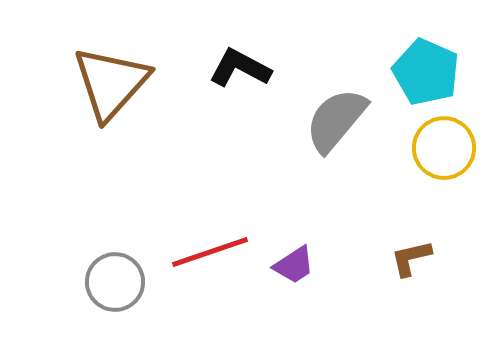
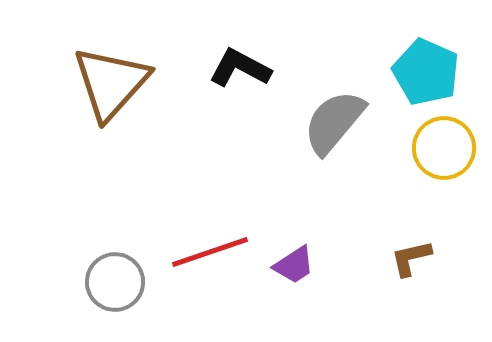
gray semicircle: moved 2 px left, 2 px down
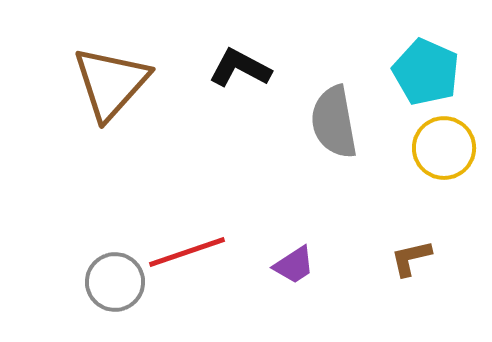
gray semicircle: rotated 50 degrees counterclockwise
red line: moved 23 px left
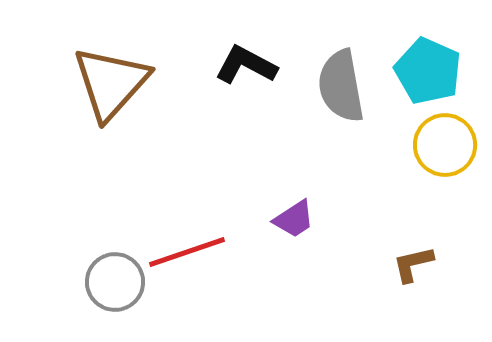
black L-shape: moved 6 px right, 3 px up
cyan pentagon: moved 2 px right, 1 px up
gray semicircle: moved 7 px right, 36 px up
yellow circle: moved 1 px right, 3 px up
brown L-shape: moved 2 px right, 6 px down
purple trapezoid: moved 46 px up
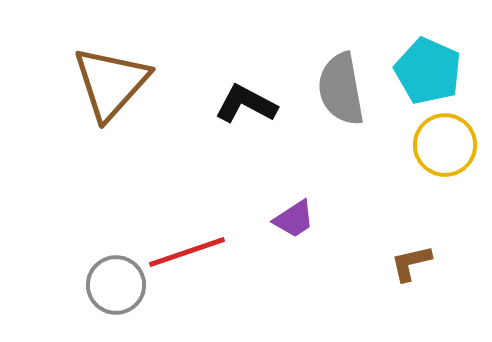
black L-shape: moved 39 px down
gray semicircle: moved 3 px down
brown L-shape: moved 2 px left, 1 px up
gray circle: moved 1 px right, 3 px down
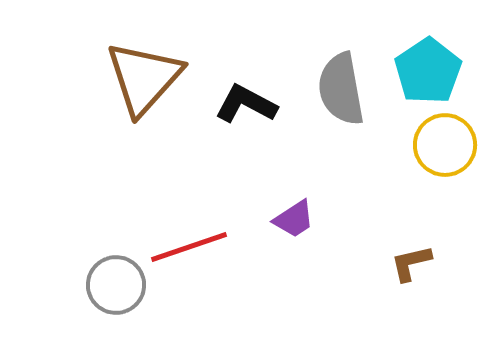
cyan pentagon: rotated 14 degrees clockwise
brown triangle: moved 33 px right, 5 px up
red line: moved 2 px right, 5 px up
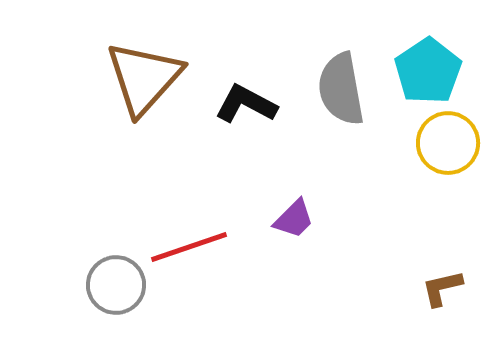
yellow circle: moved 3 px right, 2 px up
purple trapezoid: rotated 12 degrees counterclockwise
brown L-shape: moved 31 px right, 25 px down
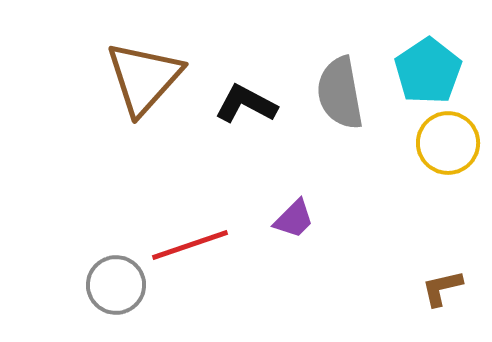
gray semicircle: moved 1 px left, 4 px down
red line: moved 1 px right, 2 px up
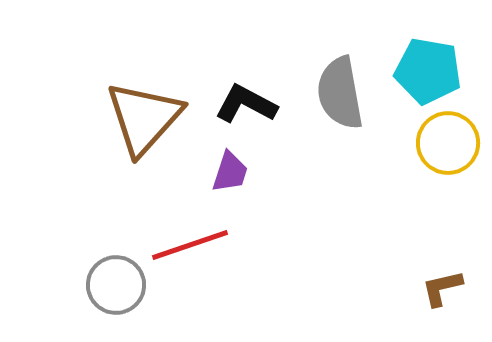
cyan pentagon: rotated 28 degrees counterclockwise
brown triangle: moved 40 px down
purple trapezoid: moved 64 px left, 47 px up; rotated 27 degrees counterclockwise
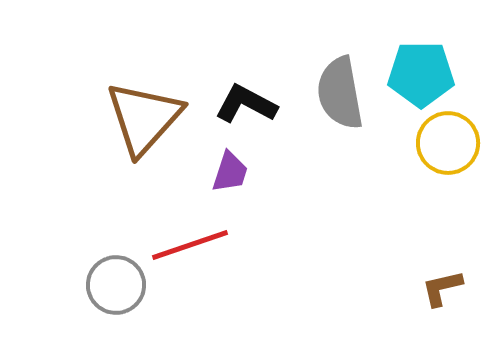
cyan pentagon: moved 7 px left, 3 px down; rotated 10 degrees counterclockwise
